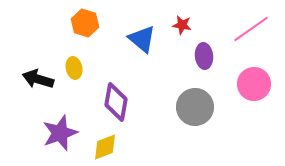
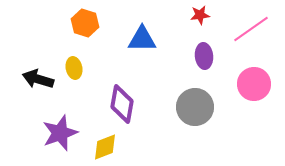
red star: moved 18 px right, 10 px up; rotated 18 degrees counterclockwise
blue triangle: rotated 40 degrees counterclockwise
purple diamond: moved 6 px right, 2 px down
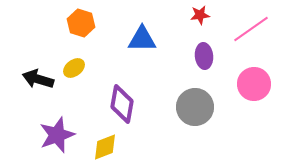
orange hexagon: moved 4 px left
yellow ellipse: rotated 65 degrees clockwise
purple star: moved 3 px left, 2 px down
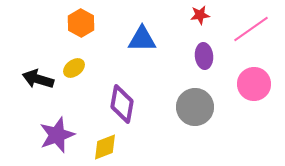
orange hexagon: rotated 12 degrees clockwise
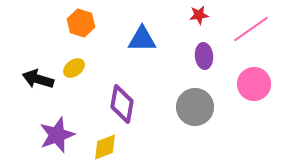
red star: moved 1 px left
orange hexagon: rotated 12 degrees counterclockwise
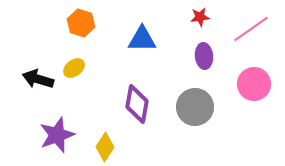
red star: moved 1 px right, 2 px down
purple diamond: moved 15 px right
yellow diamond: rotated 36 degrees counterclockwise
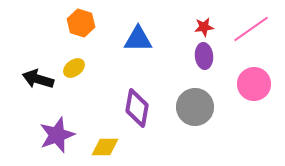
red star: moved 4 px right, 10 px down
blue triangle: moved 4 px left
purple diamond: moved 4 px down
yellow diamond: rotated 56 degrees clockwise
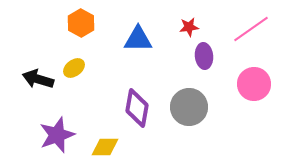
orange hexagon: rotated 12 degrees clockwise
red star: moved 15 px left
gray circle: moved 6 px left
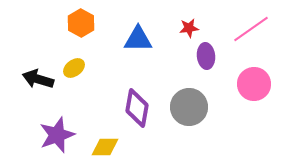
red star: moved 1 px down
purple ellipse: moved 2 px right
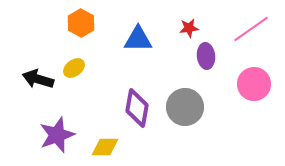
gray circle: moved 4 px left
